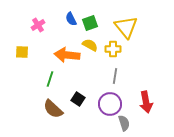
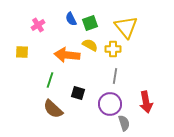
green line: moved 1 px down
black square: moved 6 px up; rotated 16 degrees counterclockwise
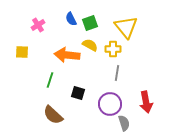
gray line: moved 2 px right, 3 px up
brown semicircle: moved 6 px down
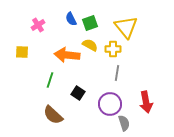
black square: rotated 16 degrees clockwise
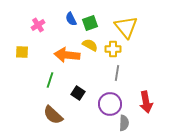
gray semicircle: rotated 21 degrees clockwise
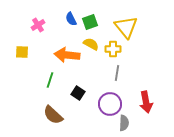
green square: moved 1 px up
yellow semicircle: moved 1 px right, 1 px up
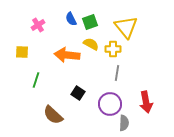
green line: moved 14 px left
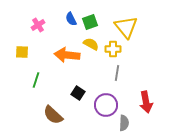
purple circle: moved 4 px left, 1 px down
